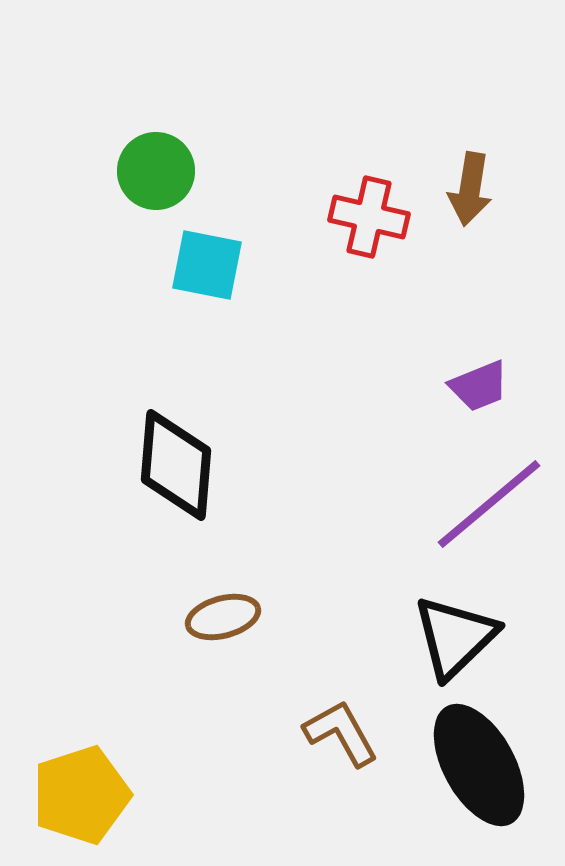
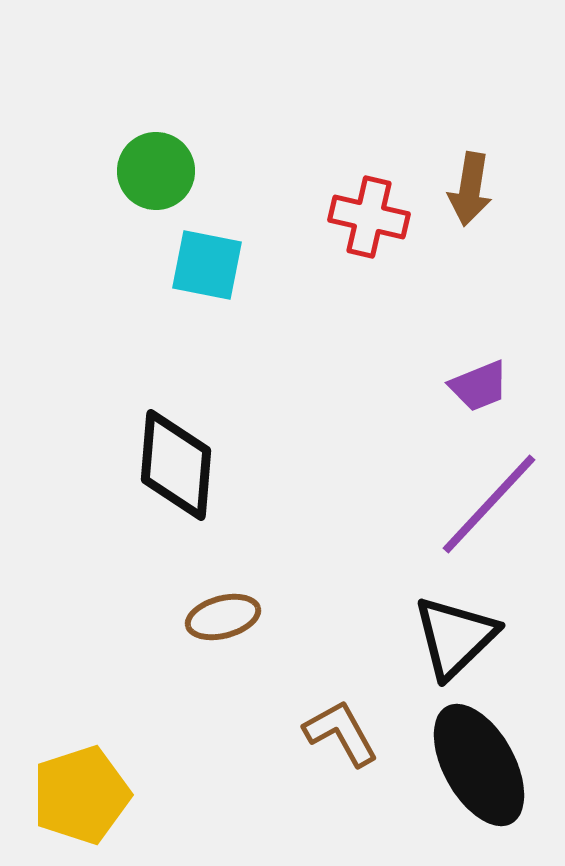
purple line: rotated 7 degrees counterclockwise
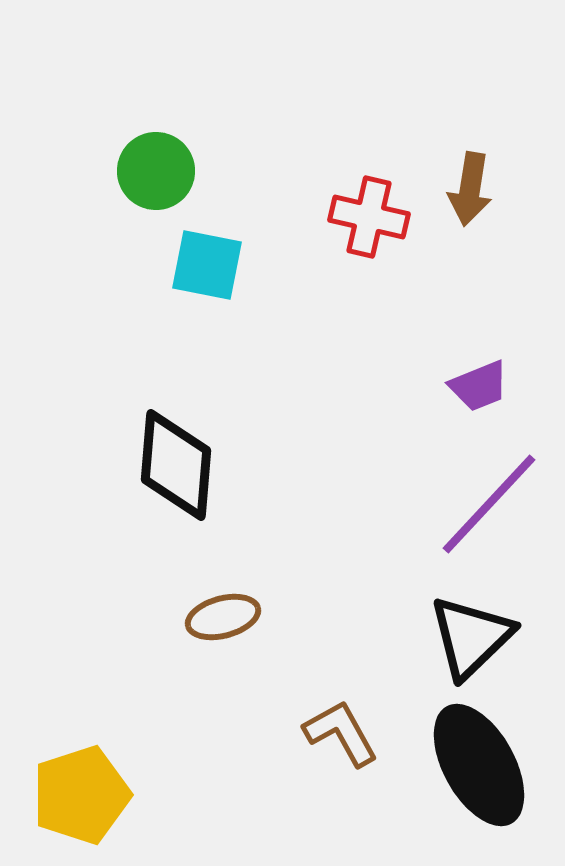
black triangle: moved 16 px right
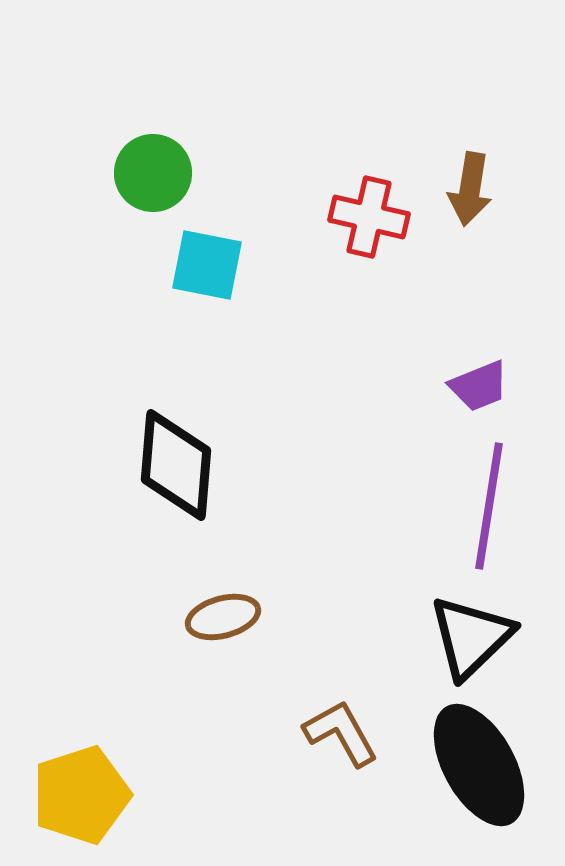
green circle: moved 3 px left, 2 px down
purple line: moved 2 px down; rotated 34 degrees counterclockwise
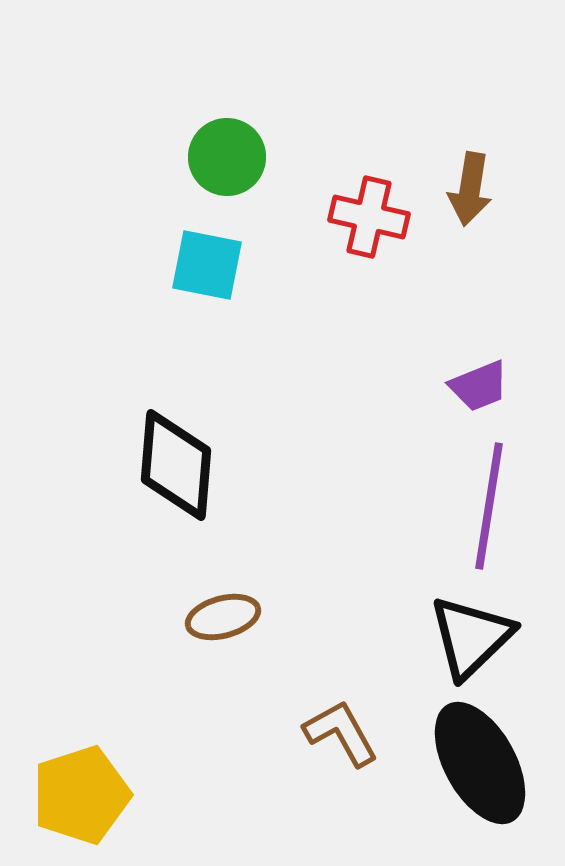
green circle: moved 74 px right, 16 px up
black ellipse: moved 1 px right, 2 px up
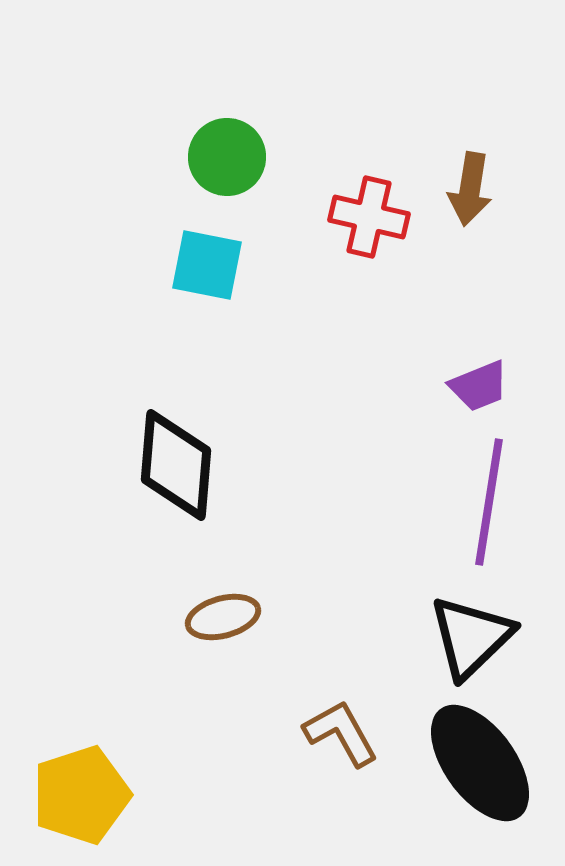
purple line: moved 4 px up
black ellipse: rotated 7 degrees counterclockwise
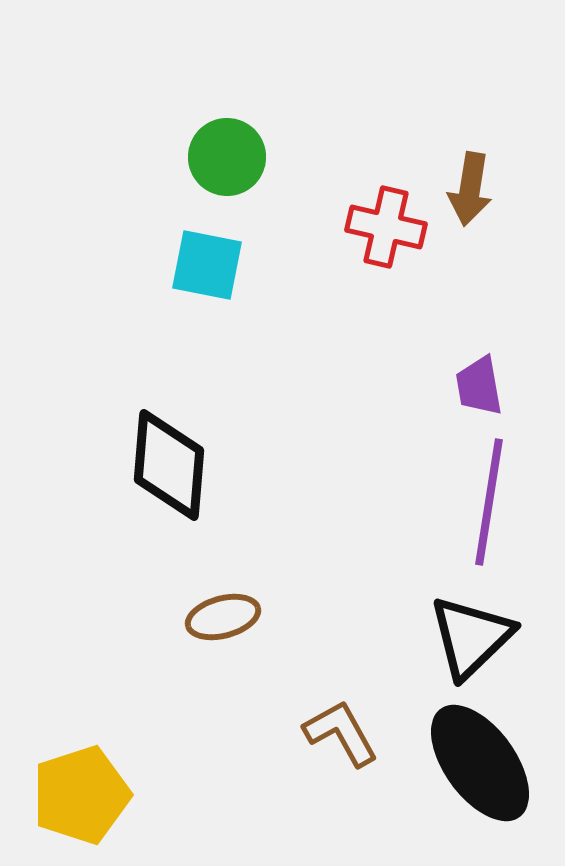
red cross: moved 17 px right, 10 px down
purple trapezoid: rotated 102 degrees clockwise
black diamond: moved 7 px left
